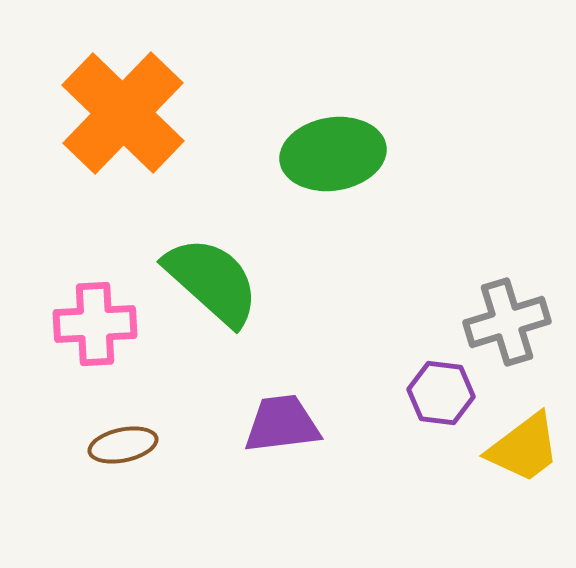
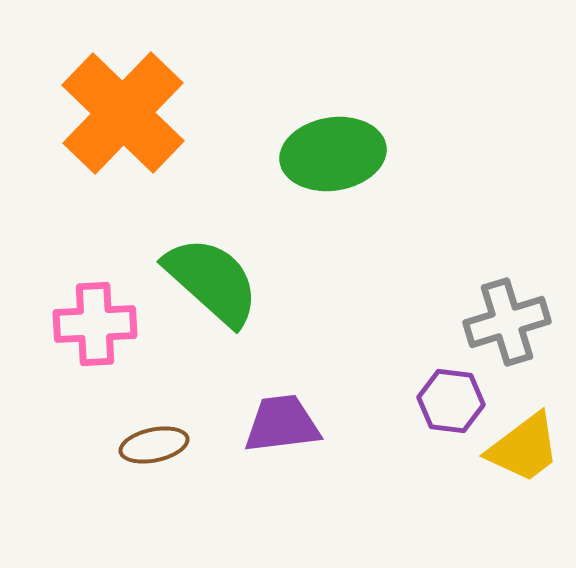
purple hexagon: moved 10 px right, 8 px down
brown ellipse: moved 31 px right
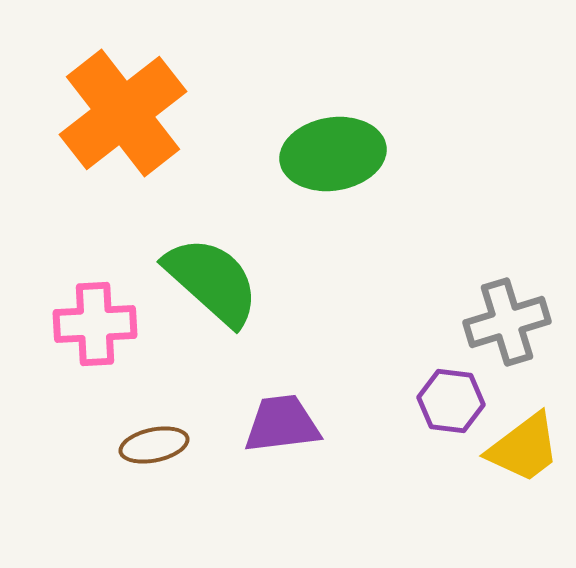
orange cross: rotated 8 degrees clockwise
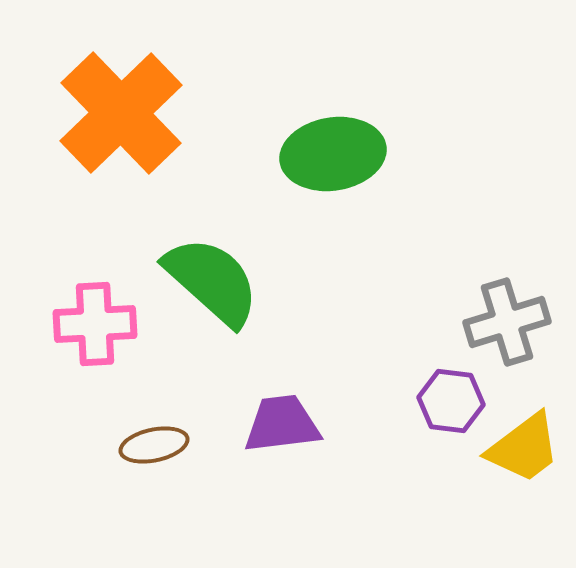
orange cross: moved 2 px left; rotated 6 degrees counterclockwise
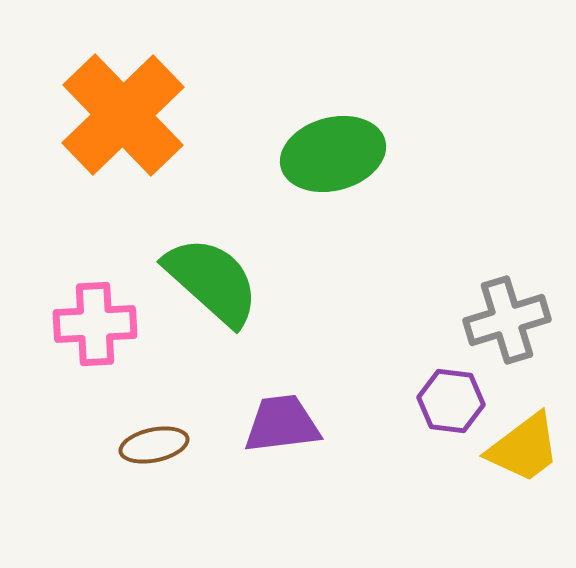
orange cross: moved 2 px right, 2 px down
green ellipse: rotated 6 degrees counterclockwise
gray cross: moved 2 px up
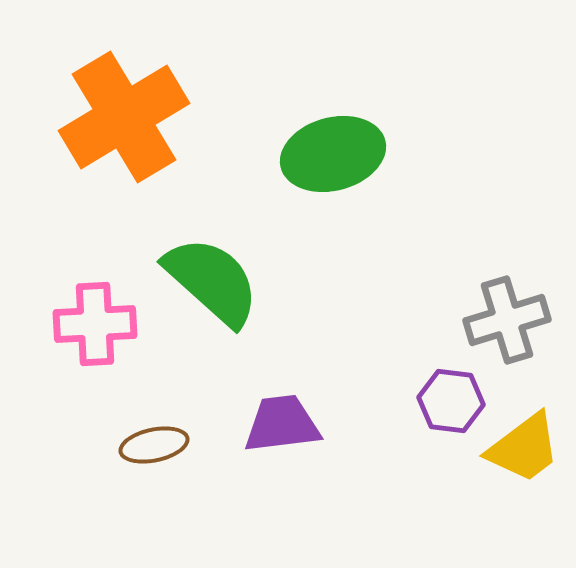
orange cross: moved 1 px right, 2 px down; rotated 13 degrees clockwise
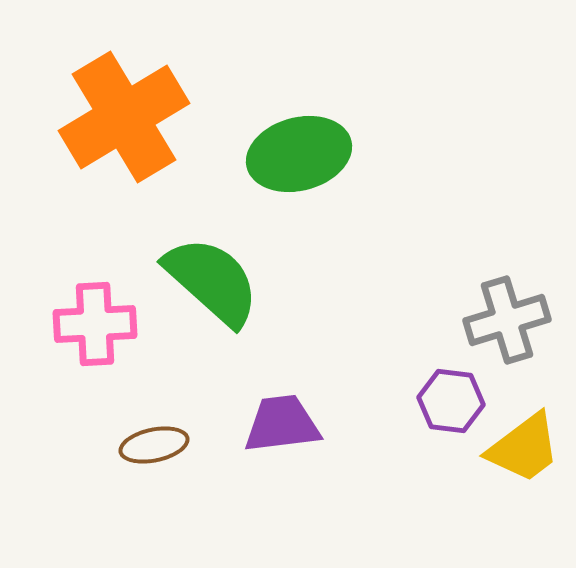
green ellipse: moved 34 px left
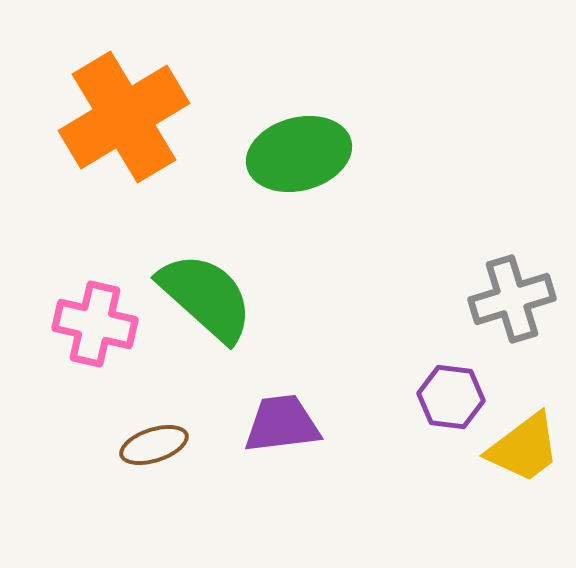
green semicircle: moved 6 px left, 16 px down
gray cross: moved 5 px right, 21 px up
pink cross: rotated 16 degrees clockwise
purple hexagon: moved 4 px up
brown ellipse: rotated 6 degrees counterclockwise
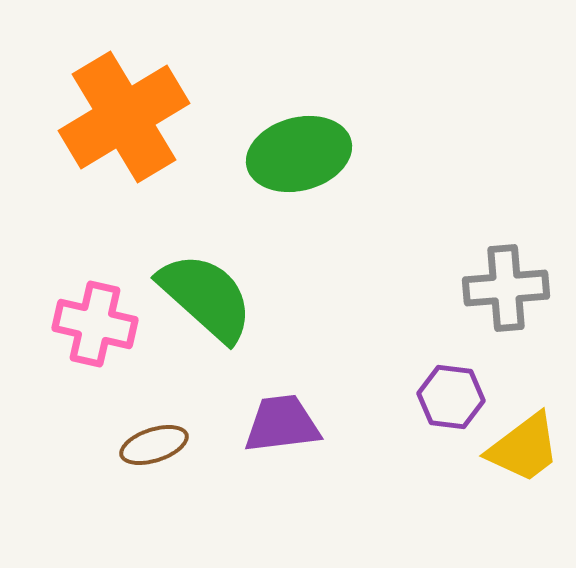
gray cross: moved 6 px left, 11 px up; rotated 12 degrees clockwise
